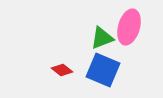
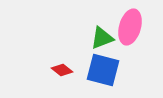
pink ellipse: moved 1 px right
blue square: rotated 8 degrees counterclockwise
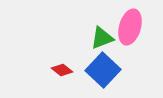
blue square: rotated 28 degrees clockwise
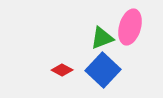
red diamond: rotated 10 degrees counterclockwise
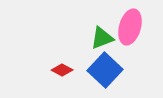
blue square: moved 2 px right
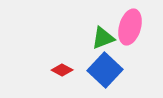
green triangle: moved 1 px right
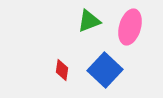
green triangle: moved 14 px left, 17 px up
red diamond: rotated 70 degrees clockwise
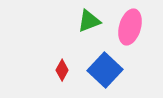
red diamond: rotated 20 degrees clockwise
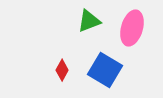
pink ellipse: moved 2 px right, 1 px down
blue square: rotated 12 degrees counterclockwise
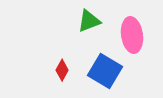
pink ellipse: moved 7 px down; rotated 24 degrees counterclockwise
blue square: moved 1 px down
